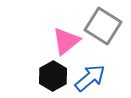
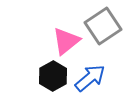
gray square: rotated 24 degrees clockwise
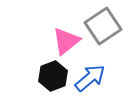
black hexagon: rotated 8 degrees clockwise
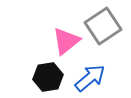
black hexagon: moved 5 px left, 1 px down; rotated 12 degrees clockwise
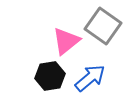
gray square: rotated 21 degrees counterclockwise
black hexagon: moved 2 px right, 1 px up
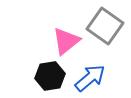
gray square: moved 2 px right
